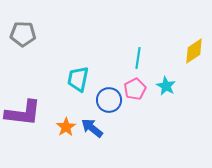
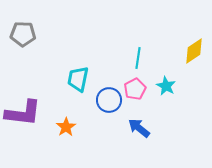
blue arrow: moved 47 px right
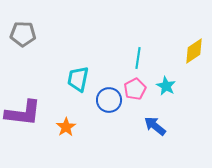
blue arrow: moved 16 px right, 2 px up
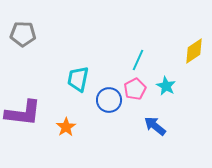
cyan line: moved 2 px down; rotated 15 degrees clockwise
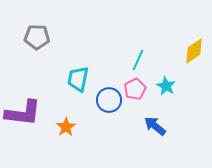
gray pentagon: moved 14 px right, 3 px down
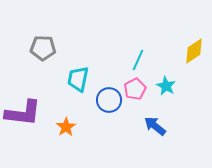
gray pentagon: moved 6 px right, 11 px down
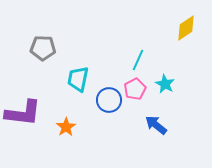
yellow diamond: moved 8 px left, 23 px up
cyan star: moved 1 px left, 2 px up
blue arrow: moved 1 px right, 1 px up
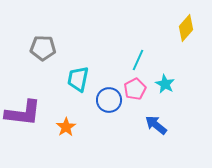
yellow diamond: rotated 16 degrees counterclockwise
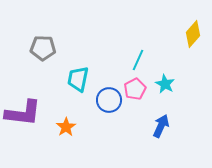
yellow diamond: moved 7 px right, 6 px down
blue arrow: moved 5 px right, 1 px down; rotated 75 degrees clockwise
